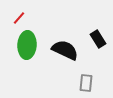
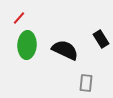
black rectangle: moved 3 px right
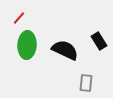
black rectangle: moved 2 px left, 2 px down
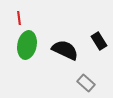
red line: rotated 48 degrees counterclockwise
green ellipse: rotated 8 degrees clockwise
gray rectangle: rotated 54 degrees counterclockwise
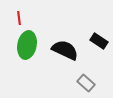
black rectangle: rotated 24 degrees counterclockwise
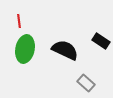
red line: moved 3 px down
black rectangle: moved 2 px right
green ellipse: moved 2 px left, 4 px down
